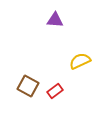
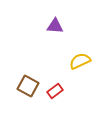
purple triangle: moved 6 px down
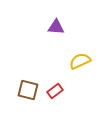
purple triangle: moved 1 px right, 1 px down
brown square: moved 4 px down; rotated 15 degrees counterclockwise
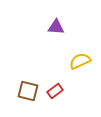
brown square: moved 1 px down
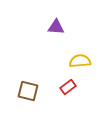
yellow semicircle: rotated 20 degrees clockwise
red rectangle: moved 13 px right, 4 px up
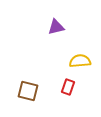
purple triangle: rotated 18 degrees counterclockwise
red rectangle: rotated 35 degrees counterclockwise
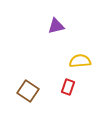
purple triangle: moved 1 px up
brown square: rotated 20 degrees clockwise
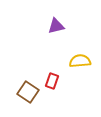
red rectangle: moved 16 px left, 6 px up
brown square: moved 1 px down
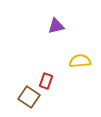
red rectangle: moved 6 px left
brown square: moved 1 px right, 5 px down
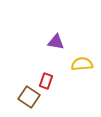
purple triangle: moved 16 px down; rotated 24 degrees clockwise
yellow semicircle: moved 2 px right, 3 px down
